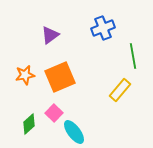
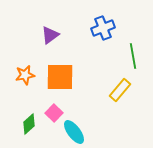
orange square: rotated 24 degrees clockwise
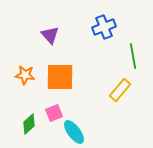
blue cross: moved 1 px right, 1 px up
purple triangle: rotated 36 degrees counterclockwise
orange star: rotated 18 degrees clockwise
pink square: rotated 24 degrees clockwise
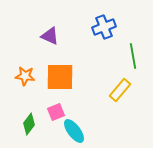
purple triangle: moved 1 px down; rotated 24 degrees counterclockwise
orange star: moved 1 px down
pink square: moved 2 px right, 1 px up
green diamond: rotated 10 degrees counterclockwise
cyan ellipse: moved 1 px up
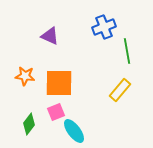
green line: moved 6 px left, 5 px up
orange square: moved 1 px left, 6 px down
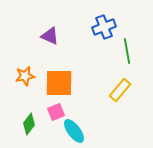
orange star: rotated 18 degrees counterclockwise
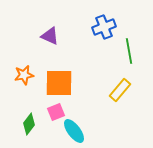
green line: moved 2 px right
orange star: moved 1 px left, 1 px up
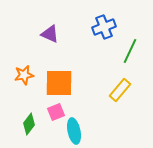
purple triangle: moved 2 px up
green line: moved 1 px right; rotated 35 degrees clockwise
cyan ellipse: rotated 25 degrees clockwise
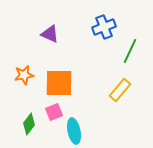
pink square: moved 2 px left
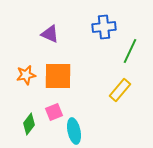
blue cross: rotated 15 degrees clockwise
orange star: moved 2 px right
orange square: moved 1 px left, 7 px up
